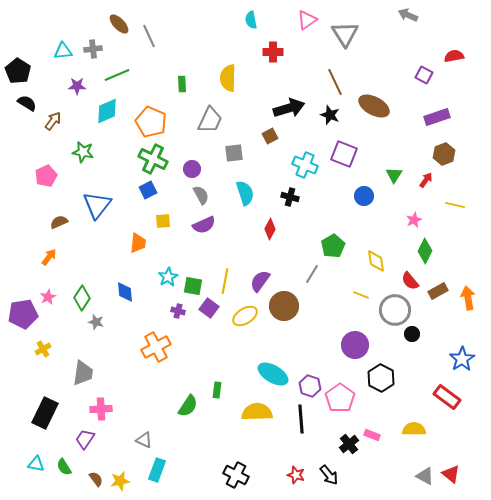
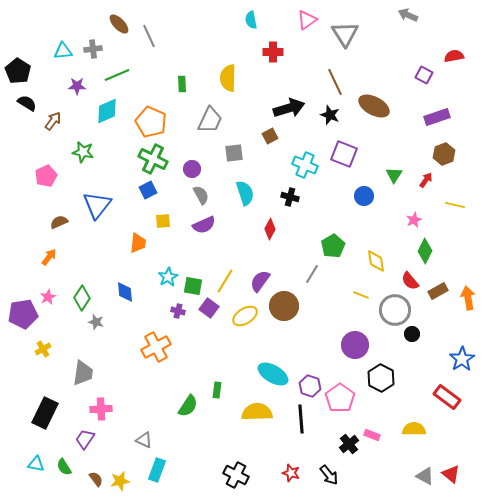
yellow line at (225, 281): rotated 20 degrees clockwise
red star at (296, 475): moved 5 px left, 2 px up
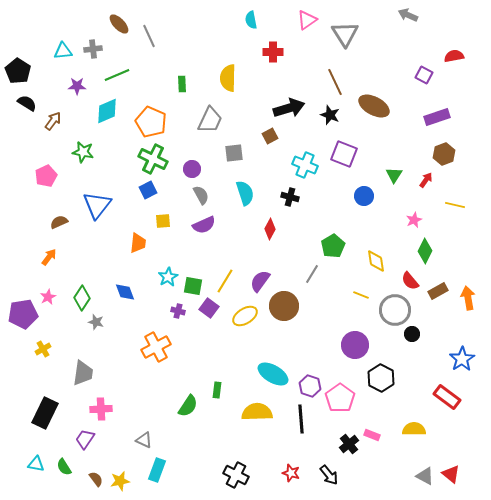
blue diamond at (125, 292): rotated 15 degrees counterclockwise
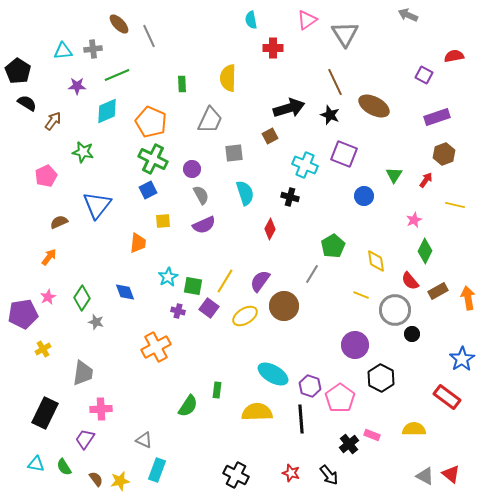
red cross at (273, 52): moved 4 px up
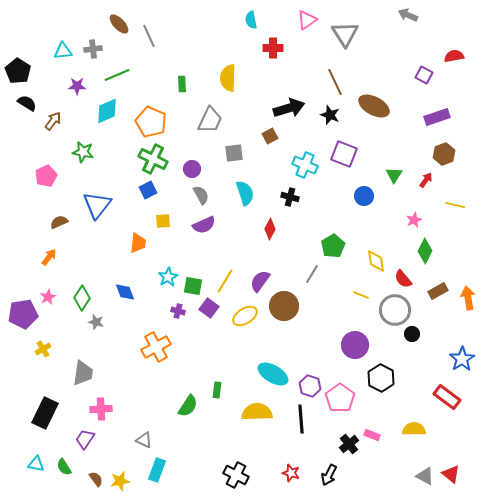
red semicircle at (410, 281): moved 7 px left, 2 px up
black arrow at (329, 475): rotated 65 degrees clockwise
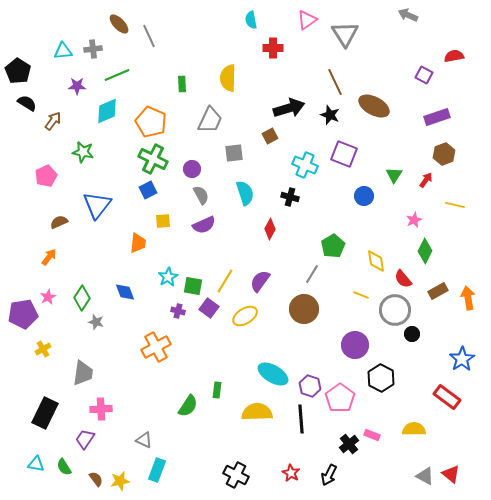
brown circle at (284, 306): moved 20 px right, 3 px down
red star at (291, 473): rotated 12 degrees clockwise
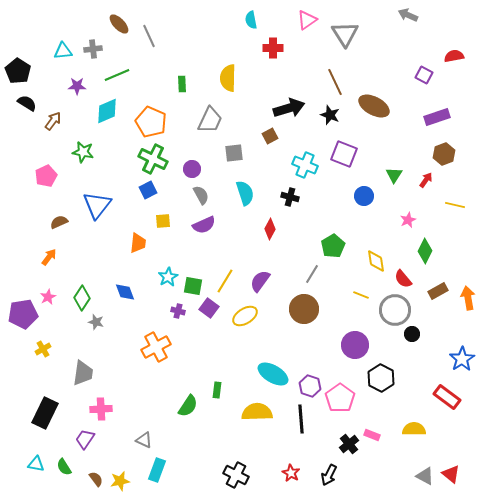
pink star at (414, 220): moved 6 px left
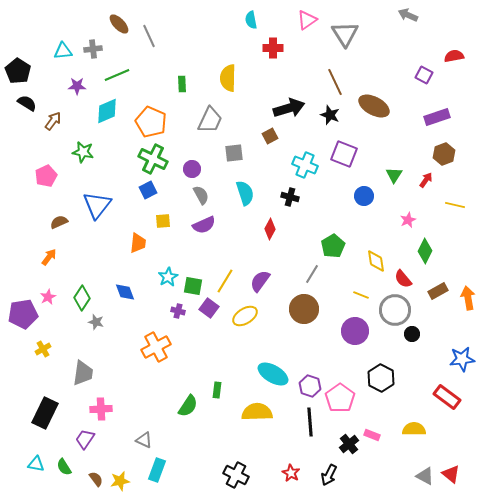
purple circle at (355, 345): moved 14 px up
blue star at (462, 359): rotated 25 degrees clockwise
black line at (301, 419): moved 9 px right, 3 px down
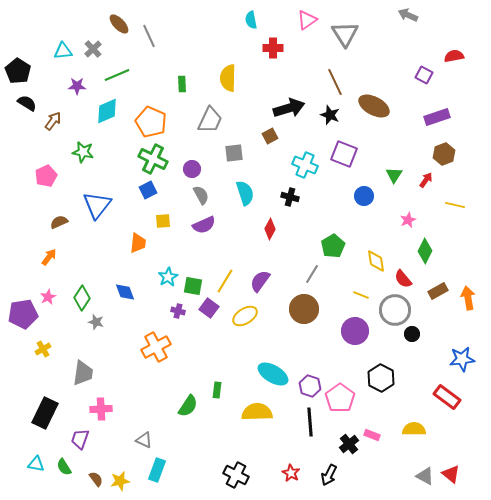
gray cross at (93, 49): rotated 36 degrees counterclockwise
purple trapezoid at (85, 439): moved 5 px left; rotated 15 degrees counterclockwise
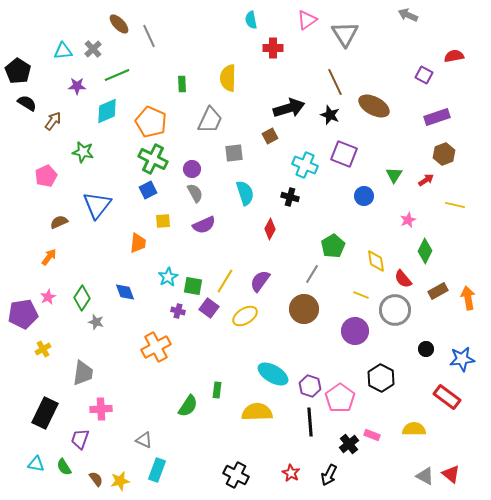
red arrow at (426, 180): rotated 21 degrees clockwise
gray semicircle at (201, 195): moved 6 px left, 2 px up
black circle at (412, 334): moved 14 px right, 15 px down
